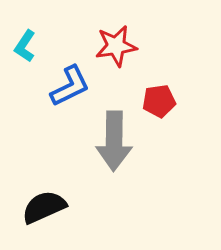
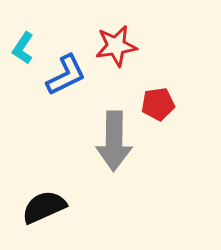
cyan L-shape: moved 2 px left, 2 px down
blue L-shape: moved 4 px left, 11 px up
red pentagon: moved 1 px left, 3 px down
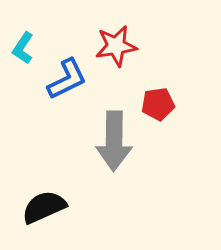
blue L-shape: moved 1 px right, 4 px down
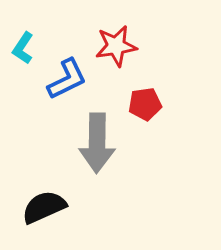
red pentagon: moved 13 px left
gray arrow: moved 17 px left, 2 px down
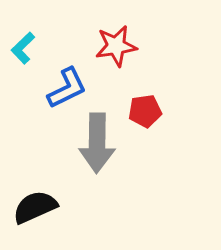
cyan L-shape: rotated 12 degrees clockwise
blue L-shape: moved 9 px down
red pentagon: moved 7 px down
black semicircle: moved 9 px left
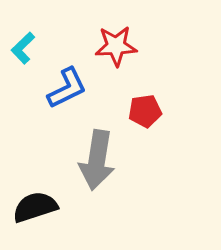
red star: rotated 6 degrees clockwise
gray arrow: moved 17 px down; rotated 8 degrees clockwise
black semicircle: rotated 6 degrees clockwise
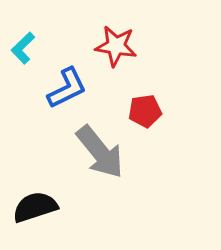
red star: rotated 12 degrees clockwise
gray arrow: moved 3 px right, 8 px up; rotated 48 degrees counterclockwise
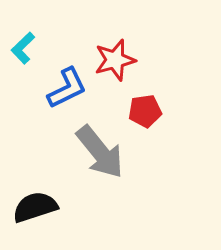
red star: moved 1 px left, 14 px down; rotated 24 degrees counterclockwise
